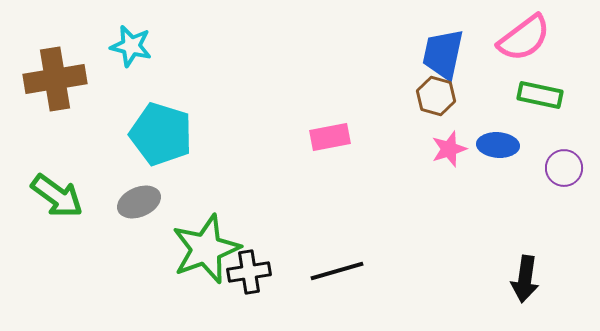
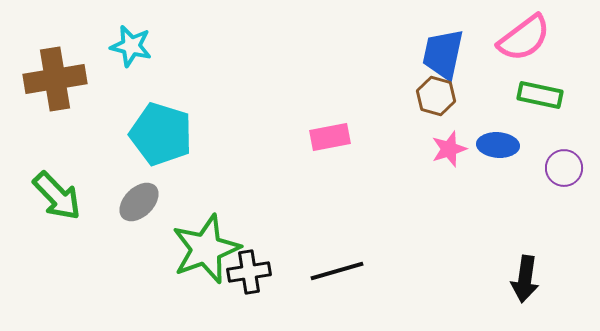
green arrow: rotated 10 degrees clockwise
gray ellipse: rotated 21 degrees counterclockwise
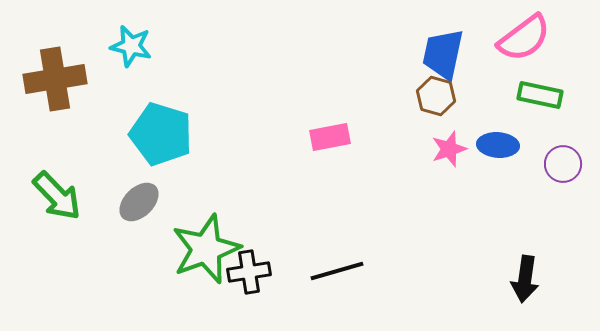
purple circle: moved 1 px left, 4 px up
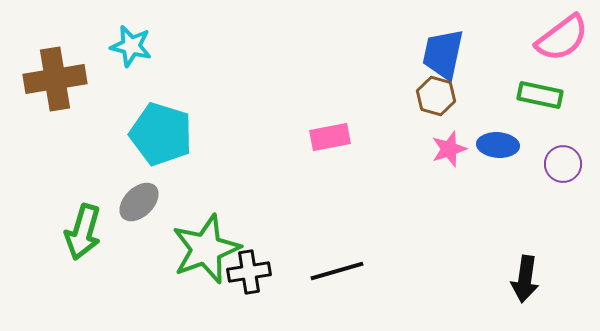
pink semicircle: moved 38 px right
green arrow: moved 26 px right, 36 px down; rotated 60 degrees clockwise
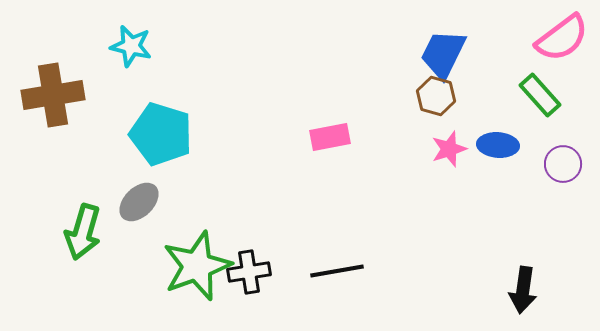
blue trapezoid: rotated 14 degrees clockwise
brown cross: moved 2 px left, 16 px down
green rectangle: rotated 36 degrees clockwise
green star: moved 9 px left, 17 px down
black line: rotated 6 degrees clockwise
black arrow: moved 2 px left, 11 px down
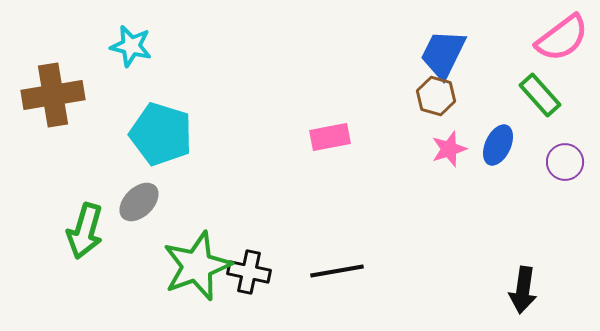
blue ellipse: rotated 69 degrees counterclockwise
purple circle: moved 2 px right, 2 px up
green arrow: moved 2 px right, 1 px up
black cross: rotated 21 degrees clockwise
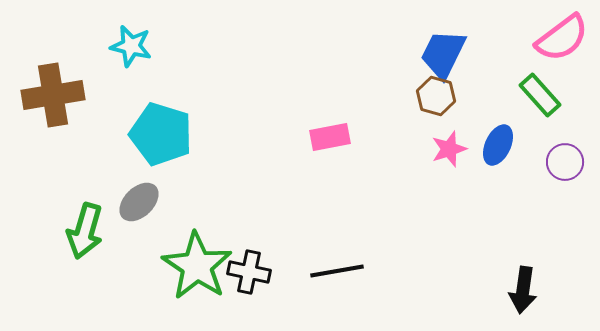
green star: rotated 18 degrees counterclockwise
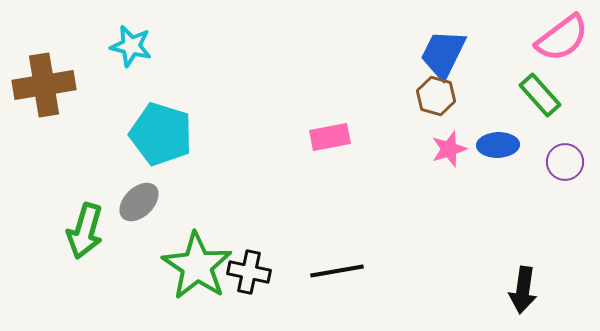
brown cross: moved 9 px left, 10 px up
blue ellipse: rotated 63 degrees clockwise
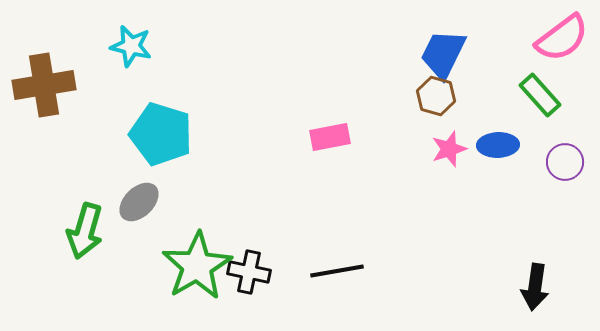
green star: rotated 8 degrees clockwise
black arrow: moved 12 px right, 3 px up
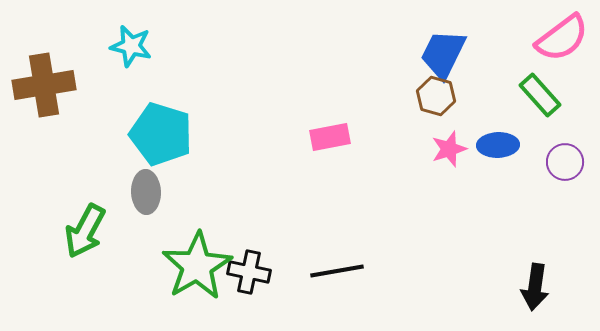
gray ellipse: moved 7 px right, 10 px up; rotated 48 degrees counterclockwise
green arrow: rotated 12 degrees clockwise
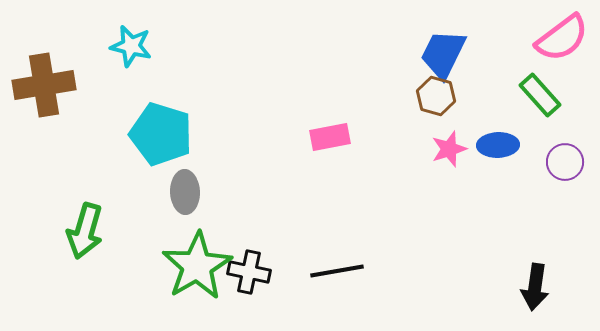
gray ellipse: moved 39 px right
green arrow: rotated 12 degrees counterclockwise
